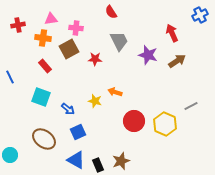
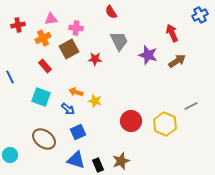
orange cross: rotated 35 degrees counterclockwise
orange arrow: moved 39 px left
red circle: moved 3 px left
blue triangle: rotated 12 degrees counterclockwise
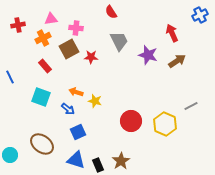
red star: moved 4 px left, 2 px up
brown ellipse: moved 2 px left, 5 px down
brown star: rotated 12 degrees counterclockwise
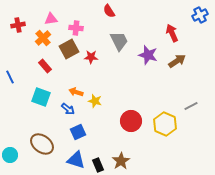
red semicircle: moved 2 px left, 1 px up
orange cross: rotated 14 degrees counterclockwise
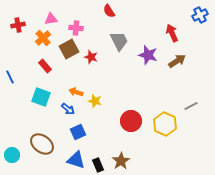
red star: rotated 16 degrees clockwise
cyan circle: moved 2 px right
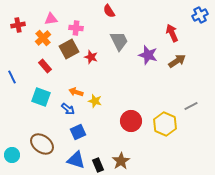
blue line: moved 2 px right
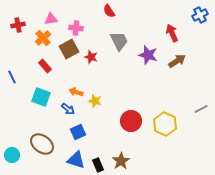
gray line: moved 10 px right, 3 px down
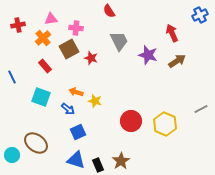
red star: moved 1 px down
brown ellipse: moved 6 px left, 1 px up
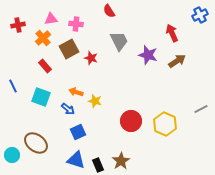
pink cross: moved 4 px up
blue line: moved 1 px right, 9 px down
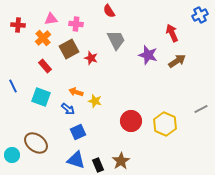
red cross: rotated 16 degrees clockwise
gray trapezoid: moved 3 px left, 1 px up
